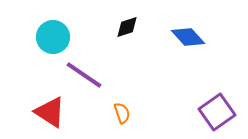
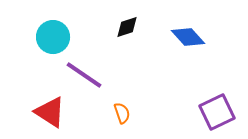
purple square: rotated 9 degrees clockwise
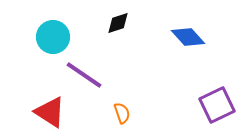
black diamond: moved 9 px left, 4 px up
purple square: moved 7 px up
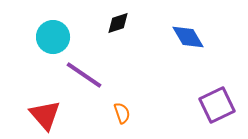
blue diamond: rotated 12 degrees clockwise
red triangle: moved 5 px left, 3 px down; rotated 16 degrees clockwise
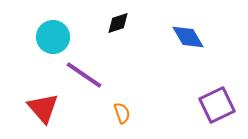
red triangle: moved 2 px left, 7 px up
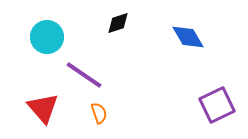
cyan circle: moved 6 px left
orange semicircle: moved 23 px left
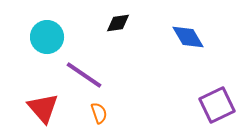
black diamond: rotated 10 degrees clockwise
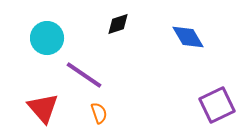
black diamond: moved 1 px down; rotated 10 degrees counterclockwise
cyan circle: moved 1 px down
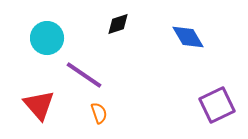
red triangle: moved 4 px left, 3 px up
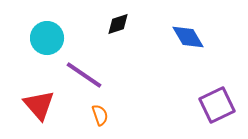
orange semicircle: moved 1 px right, 2 px down
